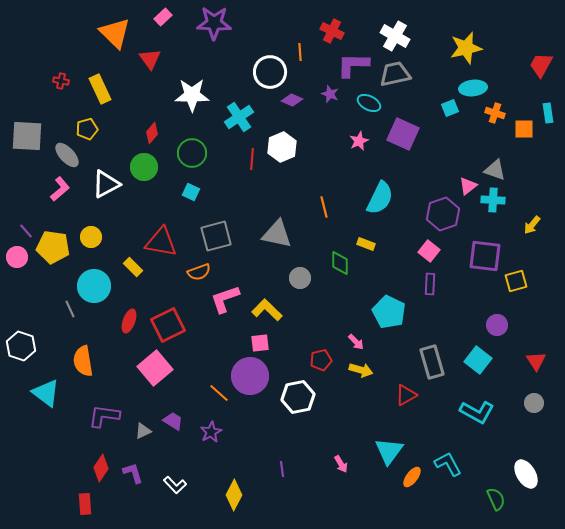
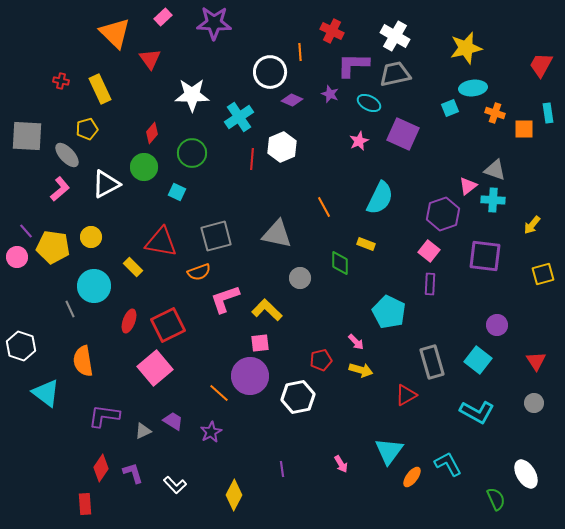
cyan square at (191, 192): moved 14 px left
orange line at (324, 207): rotated 15 degrees counterclockwise
yellow square at (516, 281): moved 27 px right, 7 px up
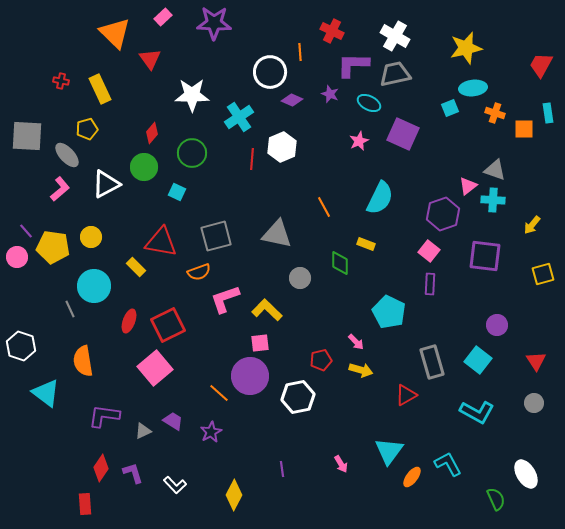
yellow rectangle at (133, 267): moved 3 px right
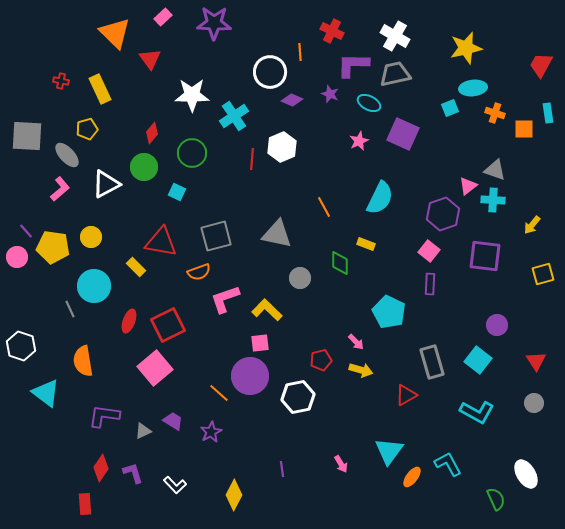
cyan cross at (239, 117): moved 5 px left, 1 px up
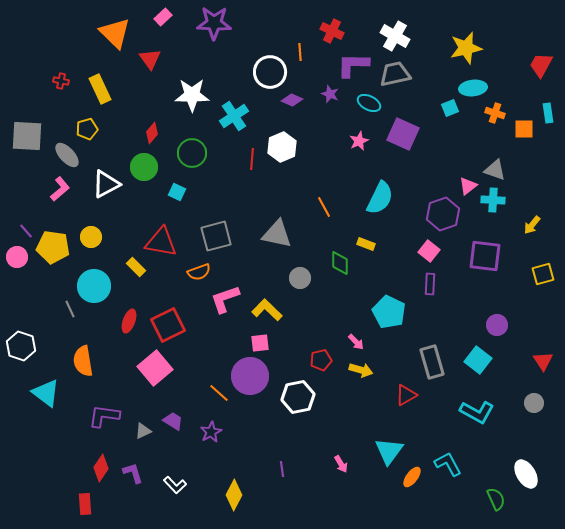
red triangle at (536, 361): moved 7 px right
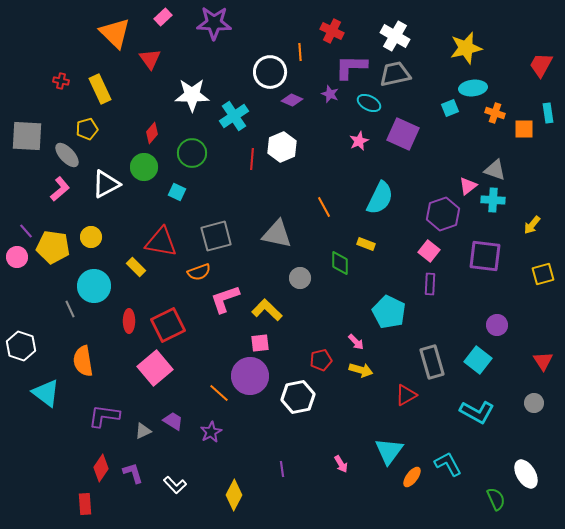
purple L-shape at (353, 65): moved 2 px left, 2 px down
red ellipse at (129, 321): rotated 20 degrees counterclockwise
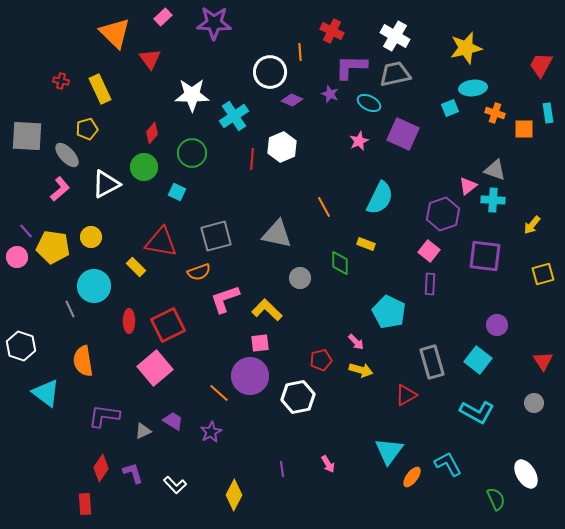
pink arrow at (341, 464): moved 13 px left
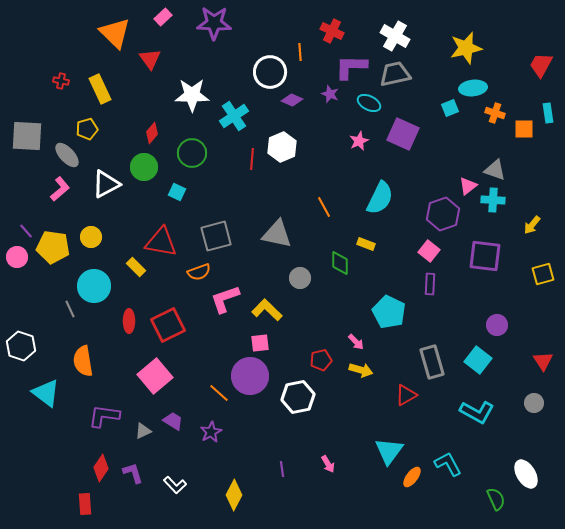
pink square at (155, 368): moved 8 px down
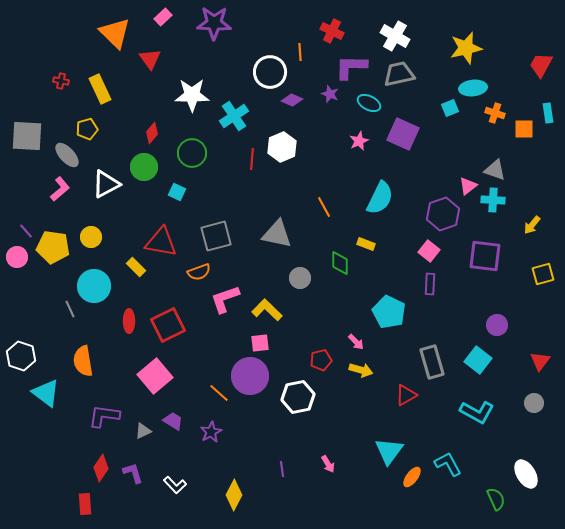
gray trapezoid at (395, 74): moved 4 px right
white hexagon at (21, 346): moved 10 px down
red triangle at (543, 361): moved 3 px left; rotated 10 degrees clockwise
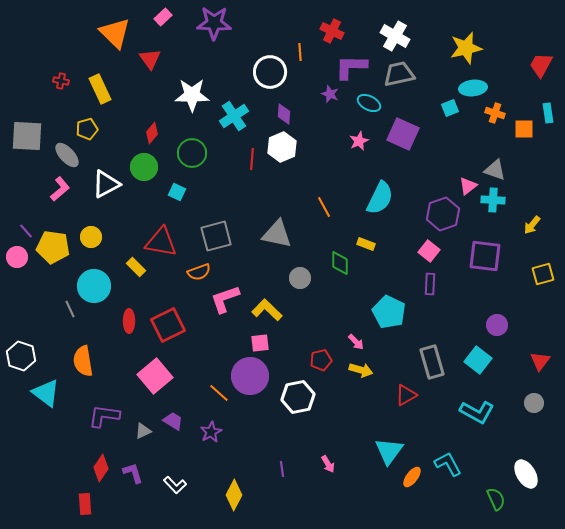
purple diamond at (292, 100): moved 8 px left, 14 px down; rotated 70 degrees clockwise
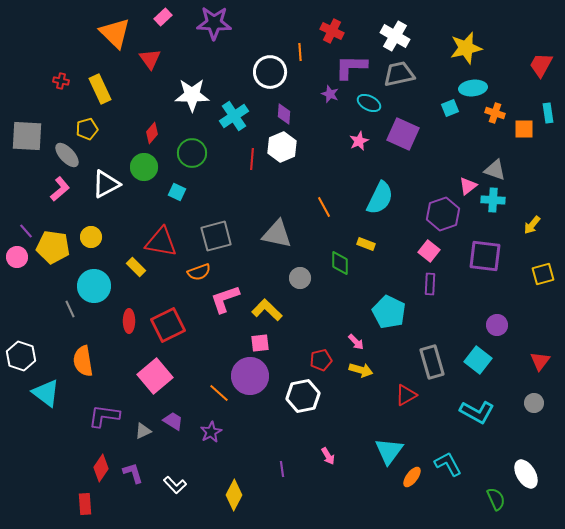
white hexagon at (298, 397): moved 5 px right, 1 px up
pink arrow at (328, 464): moved 8 px up
